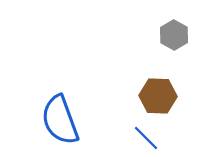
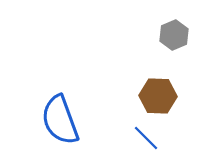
gray hexagon: rotated 8 degrees clockwise
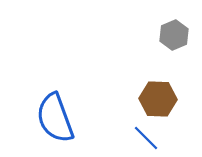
brown hexagon: moved 3 px down
blue semicircle: moved 5 px left, 2 px up
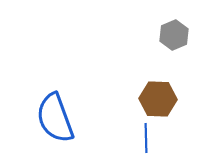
blue line: rotated 44 degrees clockwise
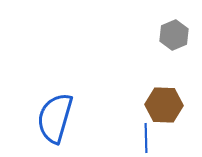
brown hexagon: moved 6 px right, 6 px down
blue semicircle: rotated 36 degrees clockwise
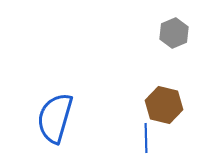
gray hexagon: moved 2 px up
brown hexagon: rotated 12 degrees clockwise
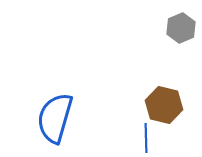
gray hexagon: moved 7 px right, 5 px up
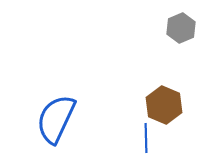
brown hexagon: rotated 9 degrees clockwise
blue semicircle: moved 1 px right, 1 px down; rotated 9 degrees clockwise
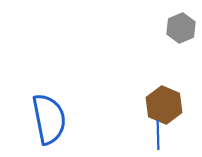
blue semicircle: moved 7 px left; rotated 144 degrees clockwise
blue line: moved 12 px right, 3 px up
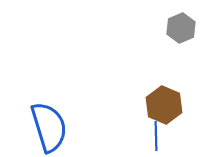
blue semicircle: moved 8 px down; rotated 6 degrees counterclockwise
blue line: moved 2 px left, 1 px down
